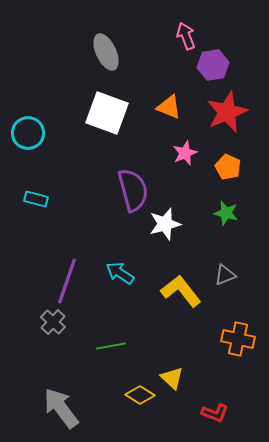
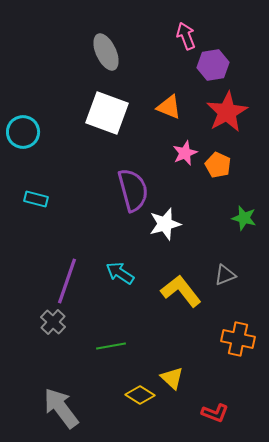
red star: rotated 6 degrees counterclockwise
cyan circle: moved 5 px left, 1 px up
orange pentagon: moved 10 px left, 2 px up
green star: moved 18 px right, 5 px down
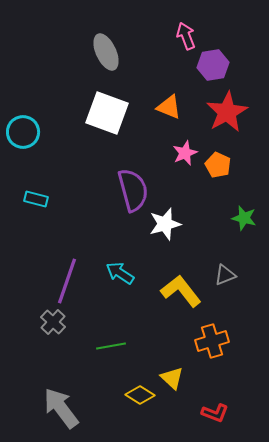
orange cross: moved 26 px left, 2 px down; rotated 28 degrees counterclockwise
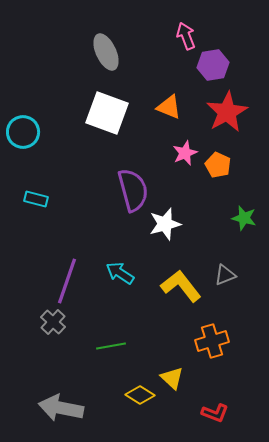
yellow L-shape: moved 5 px up
gray arrow: rotated 42 degrees counterclockwise
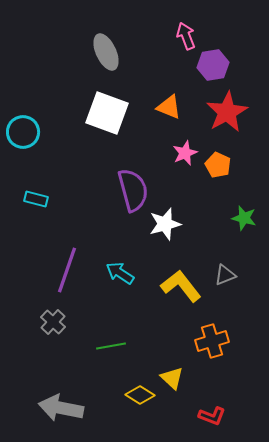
purple line: moved 11 px up
red L-shape: moved 3 px left, 3 px down
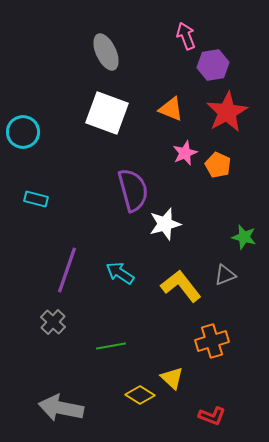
orange triangle: moved 2 px right, 2 px down
green star: moved 19 px down
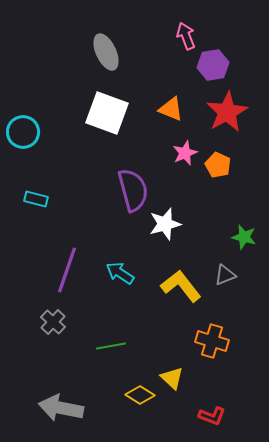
orange cross: rotated 32 degrees clockwise
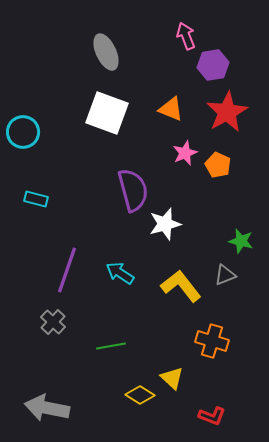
green star: moved 3 px left, 4 px down
gray arrow: moved 14 px left
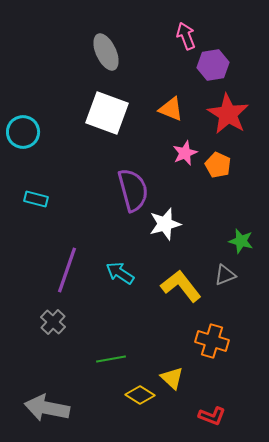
red star: moved 1 px right, 2 px down; rotated 12 degrees counterclockwise
green line: moved 13 px down
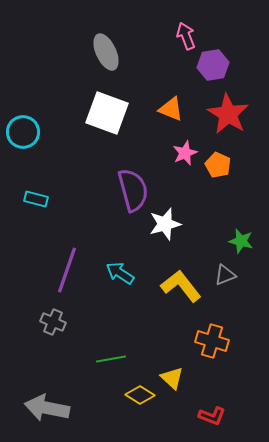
gray cross: rotated 20 degrees counterclockwise
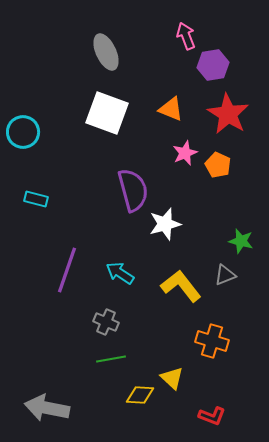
gray cross: moved 53 px right
yellow diamond: rotated 28 degrees counterclockwise
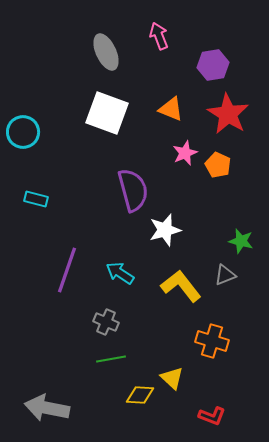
pink arrow: moved 27 px left
white star: moved 6 px down
